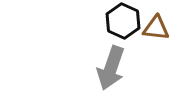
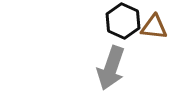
brown triangle: moved 2 px left, 1 px up
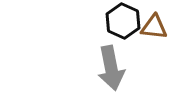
gray arrow: rotated 30 degrees counterclockwise
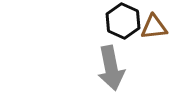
brown triangle: rotated 12 degrees counterclockwise
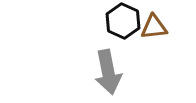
gray arrow: moved 3 px left, 4 px down
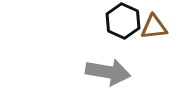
gray arrow: rotated 69 degrees counterclockwise
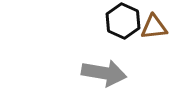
gray arrow: moved 4 px left, 1 px down
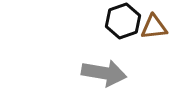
black hexagon: rotated 16 degrees clockwise
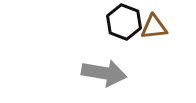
black hexagon: moved 1 px right, 1 px down; rotated 20 degrees counterclockwise
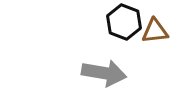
brown triangle: moved 1 px right, 4 px down
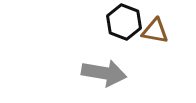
brown triangle: rotated 16 degrees clockwise
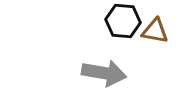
black hexagon: moved 1 px left, 1 px up; rotated 16 degrees counterclockwise
